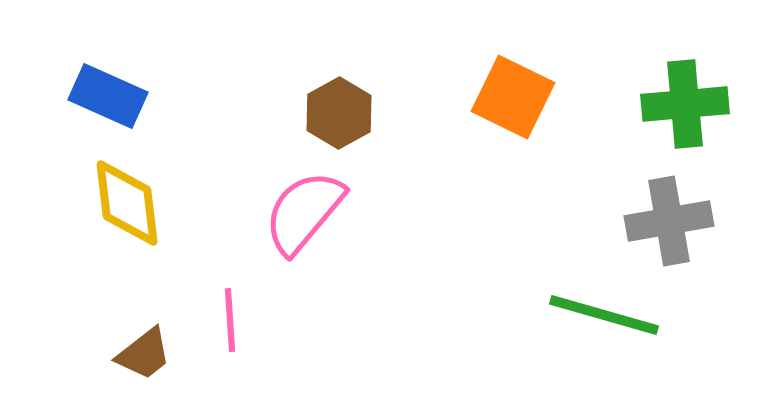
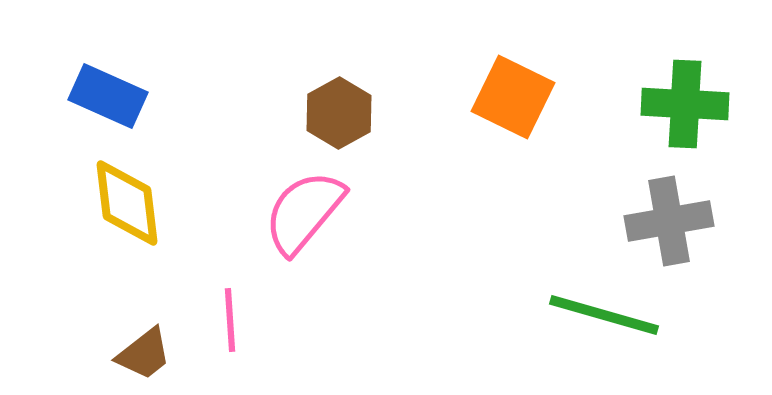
green cross: rotated 8 degrees clockwise
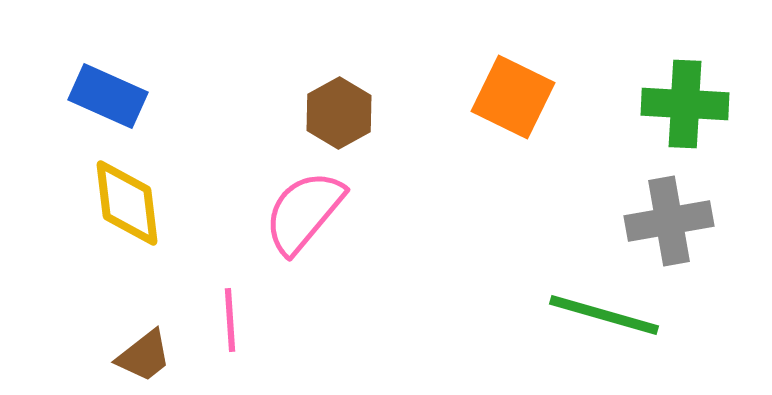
brown trapezoid: moved 2 px down
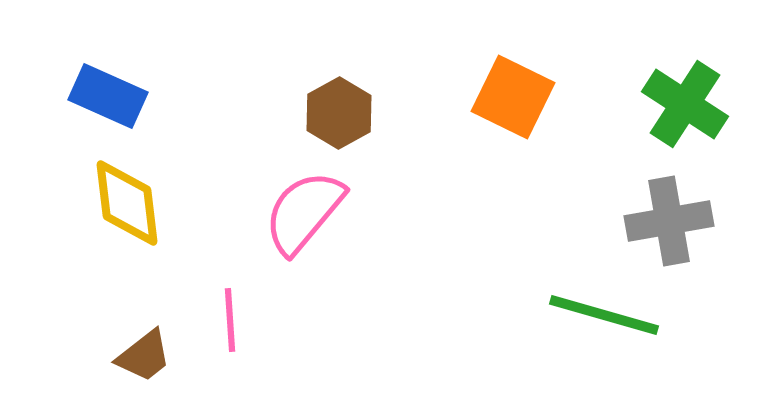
green cross: rotated 30 degrees clockwise
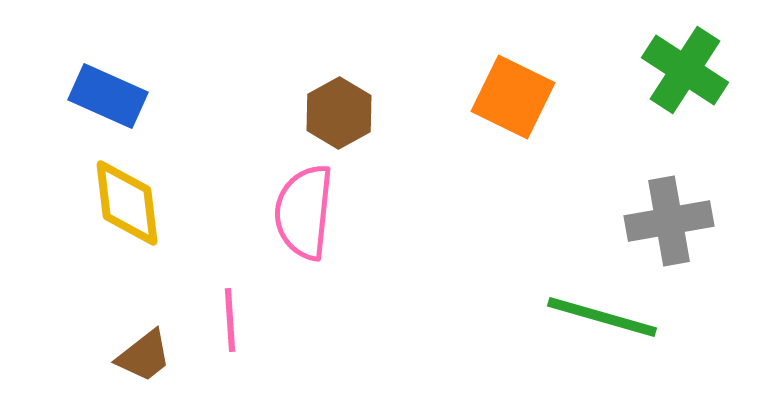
green cross: moved 34 px up
pink semicircle: rotated 34 degrees counterclockwise
green line: moved 2 px left, 2 px down
